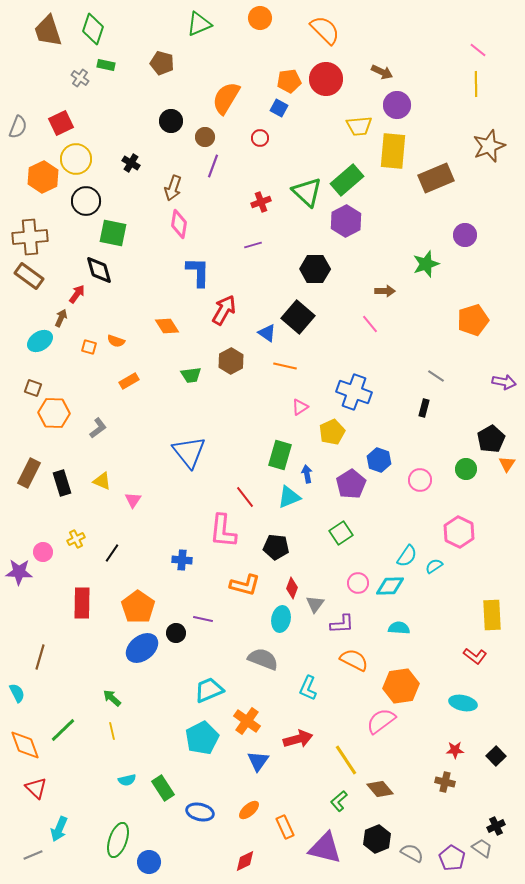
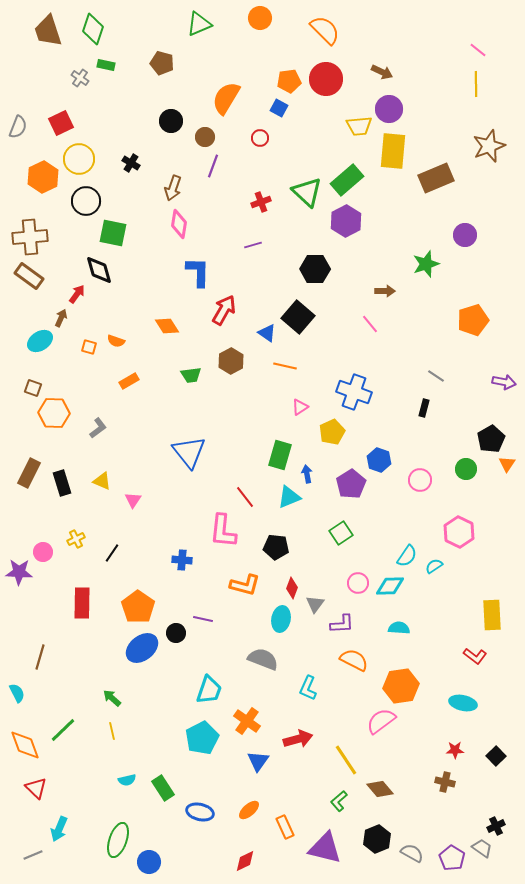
purple circle at (397, 105): moved 8 px left, 4 px down
yellow circle at (76, 159): moved 3 px right
cyan trapezoid at (209, 690): rotated 132 degrees clockwise
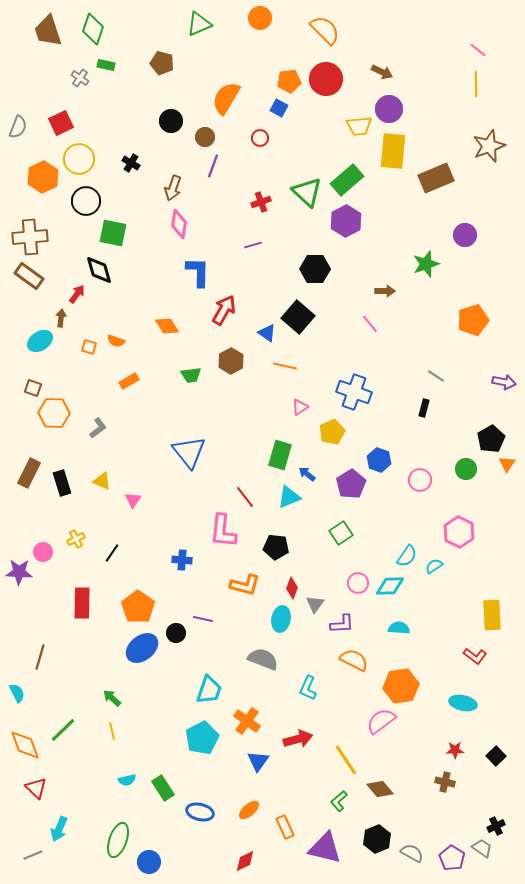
brown arrow at (61, 318): rotated 18 degrees counterclockwise
blue arrow at (307, 474): rotated 42 degrees counterclockwise
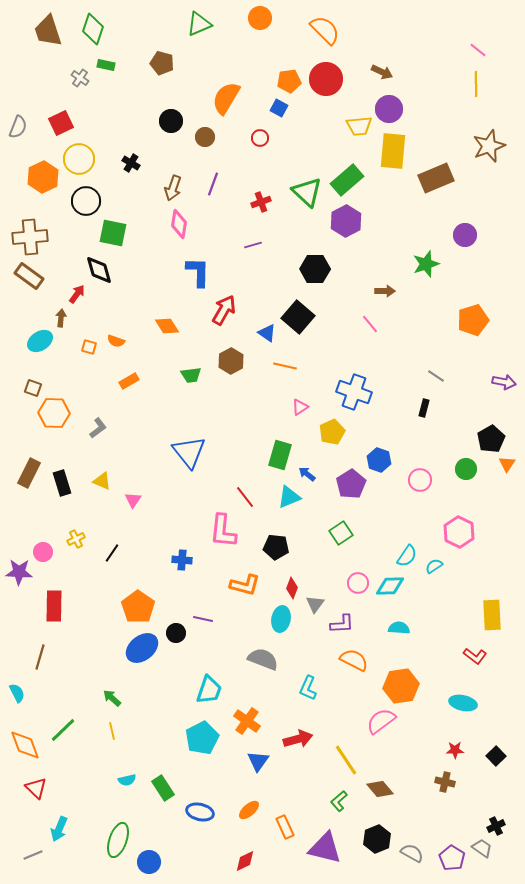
purple line at (213, 166): moved 18 px down
red rectangle at (82, 603): moved 28 px left, 3 px down
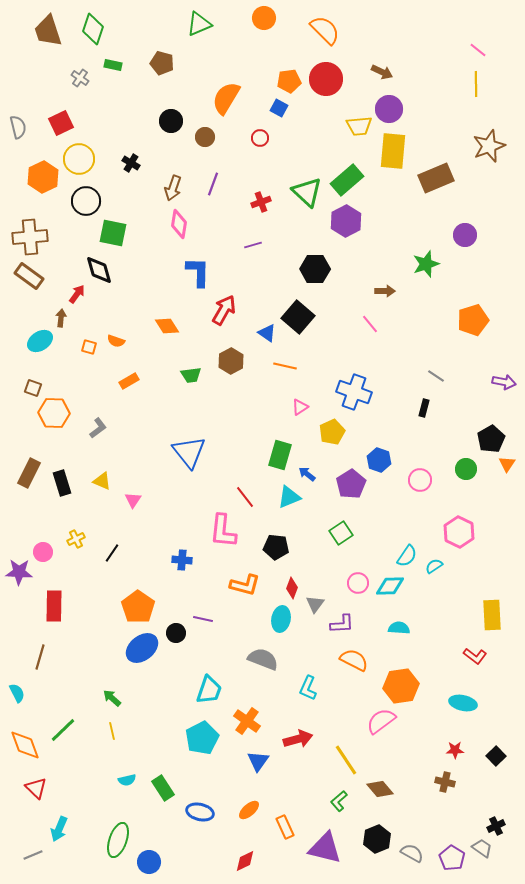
orange circle at (260, 18): moved 4 px right
green rectangle at (106, 65): moved 7 px right
gray semicircle at (18, 127): rotated 35 degrees counterclockwise
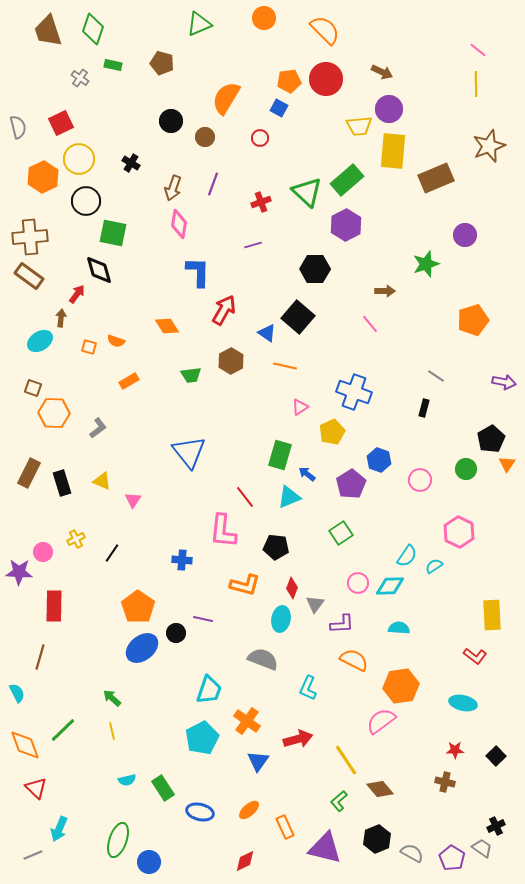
purple hexagon at (346, 221): moved 4 px down
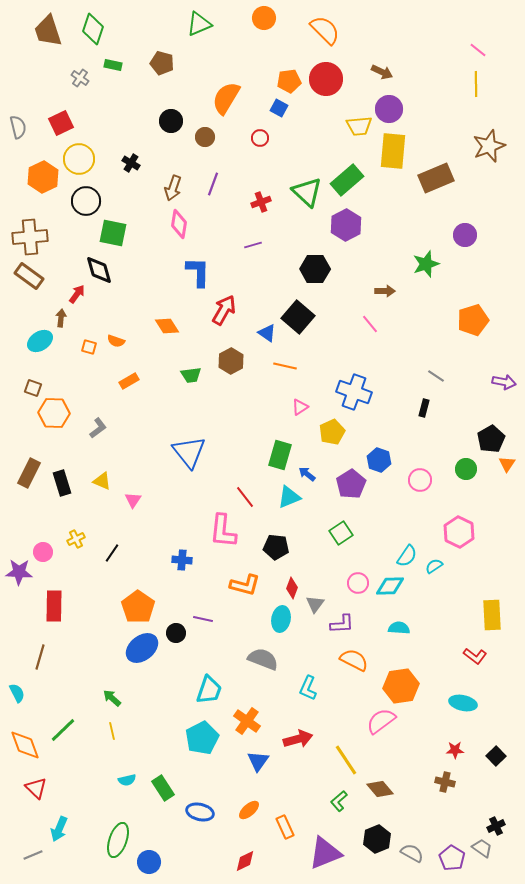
purple triangle at (325, 848): moved 5 px down; rotated 36 degrees counterclockwise
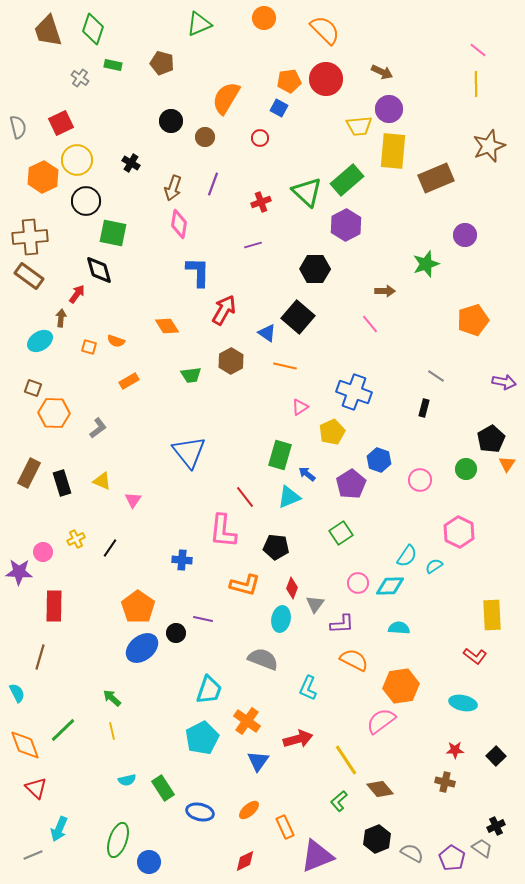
yellow circle at (79, 159): moved 2 px left, 1 px down
black line at (112, 553): moved 2 px left, 5 px up
purple triangle at (325, 853): moved 8 px left, 3 px down
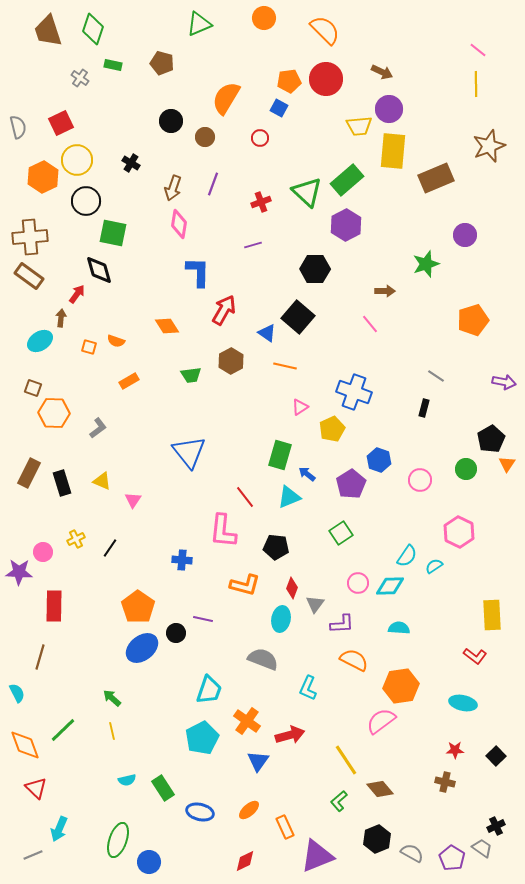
yellow pentagon at (332, 432): moved 3 px up
red arrow at (298, 739): moved 8 px left, 4 px up
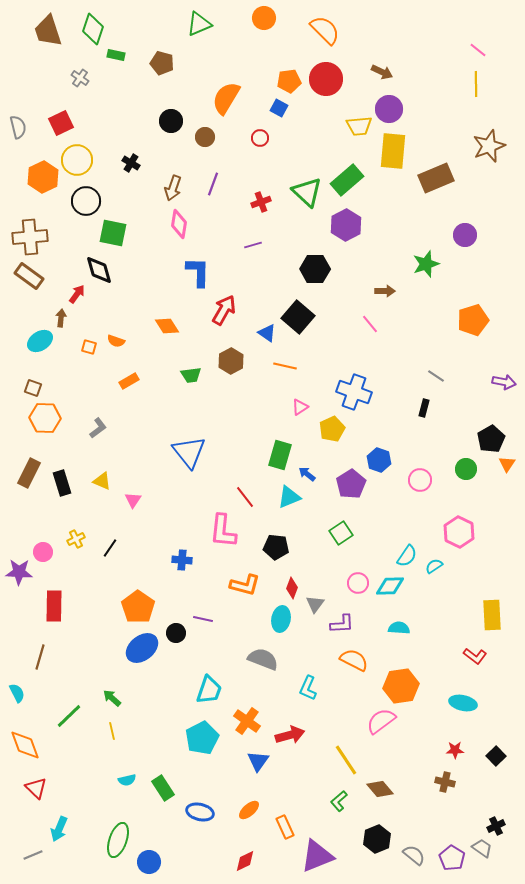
green rectangle at (113, 65): moved 3 px right, 10 px up
orange hexagon at (54, 413): moved 9 px left, 5 px down
green line at (63, 730): moved 6 px right, 14 px up
gray semicircle at (412, 853): moved 2 px right, 2 px down; rotated 10 degrees clockwise
